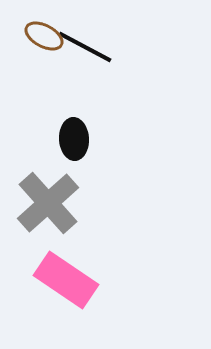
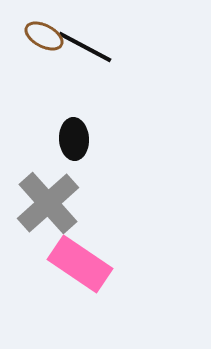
pink rectangle: moved 14 px right, 16 px up
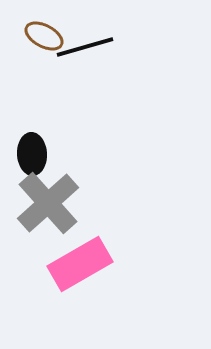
black line: rotated 44 degrees counterclockwise
black ellipse: moved 42 px left, 15 px down
pink rectangle: rotated 64 degrees counterclockwise
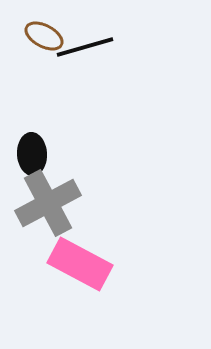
gray cross: rotated 14 degrees clockwise
pink rectangle: rotated 58 degrees clockwise
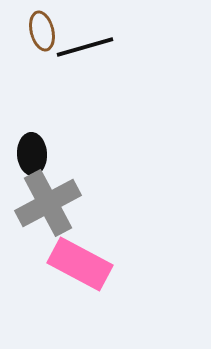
brown ellipse: moved 2 px left, 5 px up; rotated 48 degrees clockwise
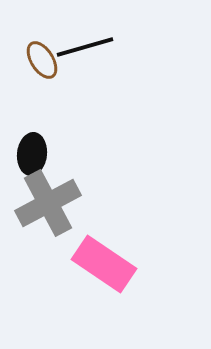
brown ellipse: moved 29 px down; rotated 18 degrees counterclockwise
black ellipse: rotated 9 degrees clockwise
pink rectangle: moved 24 px right; rotated 6 degrees clockwise
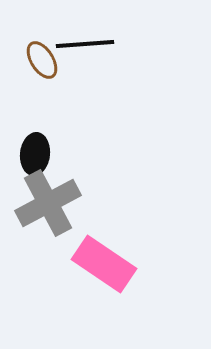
black line: moved 3 px up; rotated 12 degrees clockwise
black ellipse: moved 3 px right
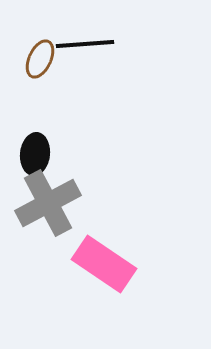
brown ellipse: moved 2 px left, 1 px up; rotated 57 degrees clockwise
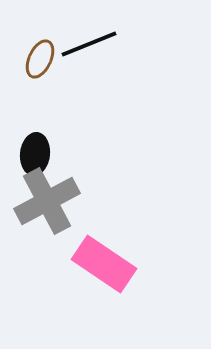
black line: moved 4 px right; rotated 18 degrees counterclockwise
gray cross: moved 1 px left, 2 px up
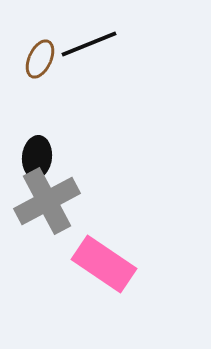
black ellipse: moved 2 px right, 3 px down
